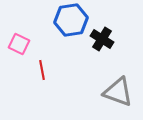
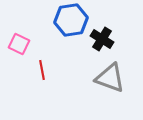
gray triangle: moved 8 px left, 14 px up
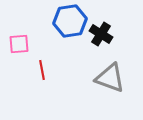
blue hexagon: moved 1 px left, 1 px down
black cross: moved 1 px left, 5 px up
pink square: rotated 30 degrees counterclockwise
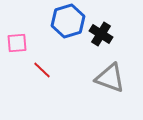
blue hexagon: moved 2 px left; rotated 8 degrees counterclockwise
pink square: moved 2 px left, 1 px up
red line: rotated 36 degrees counterclockwise
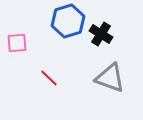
red line: moved 7 px right, 8 px down
